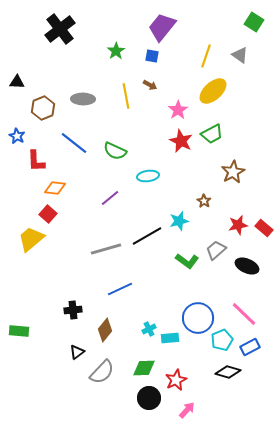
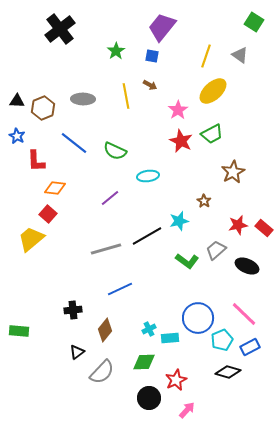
black triangle at (17, 82): moved 19 px down
green diamond at (144, 368): moved 6 px up
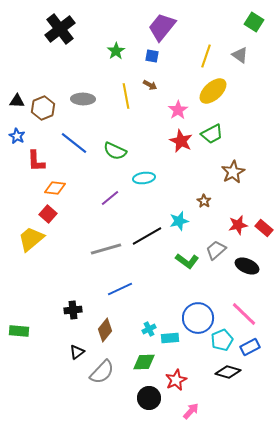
cyan ellipse at (148, 176): moved 4 px left, 2 px down
pink arrow at (187, 410): moved 4 px right, 1 px down
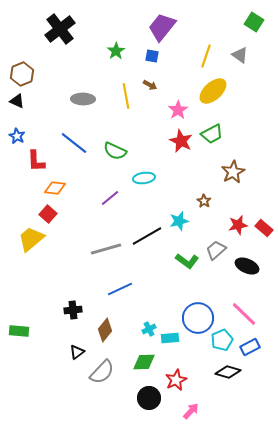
black triangle at (17, 101): rotated 21 degrees clockwise
brown hexagon at (43, 108): moved 21 px left, 34 px up
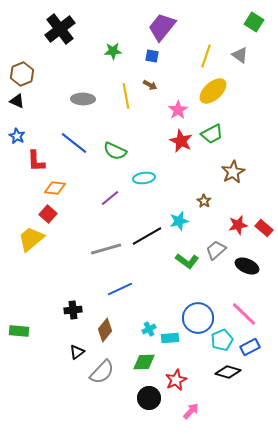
green star at (116, 51): moved 3 px left; rotated 30 degrees clockwise
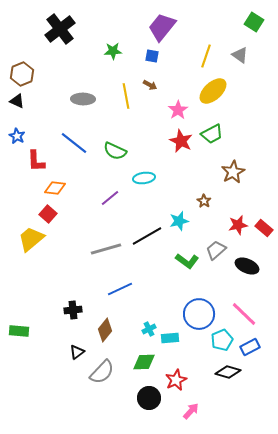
blue circle at (198, 318): moved 1 px right, 4 px up
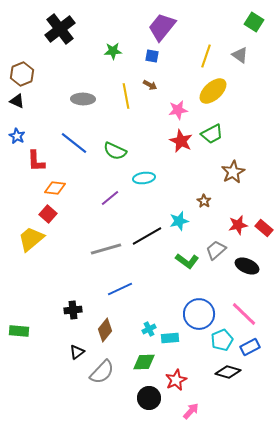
pink star at (178, 110): rotated 24 degrees clockwise
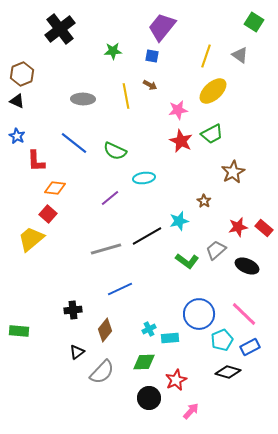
red star at (238, 225): moved 2 px down
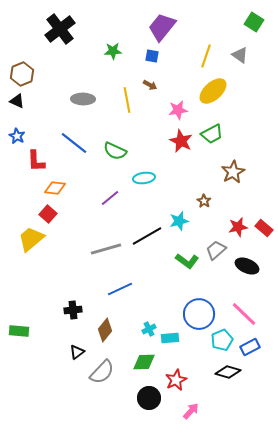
yellow line at (126, 96): moved 1 px right, 4 px down
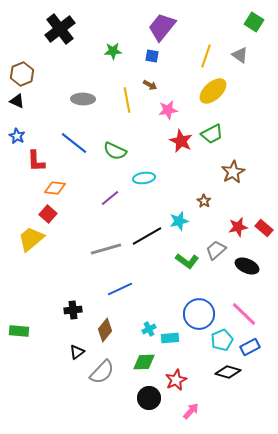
pink star at (178, 110): moved 10 px left
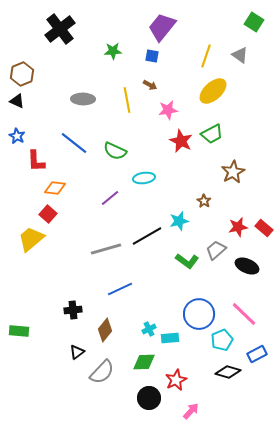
blue rectangle at (250, 347): moved 7 px right, 7 px down
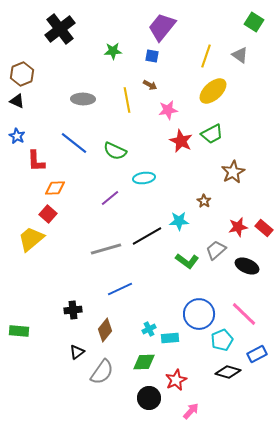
orange diamond at (55, 188): rotated 10 degrees counterclockwise
cyan star at (179, 221): rotated 12 degrees clockwise
gray semicircle at (102, 372): rotated 8 degrees counterclockwise
